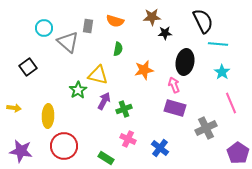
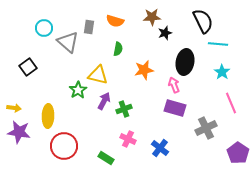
gray rectangle: moved 1 px right, 1 px down
black star: rotated 16 degrees counterclockwise
purple star: moved 2 px left, 19 px up
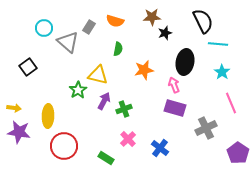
gray rectangle: rotated 24 degrees clockwise
pink cross: rotated 21 degrees clockwise
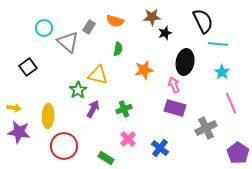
purple arrow: moved 11 px left, 8 px down
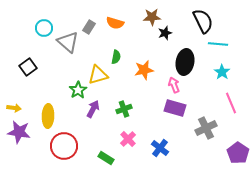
orange semicircle: moved 2 px down
green semicircle: moved 2 px left, 8 px down
yellow triangle: rotated 30 degrees counterclockwise
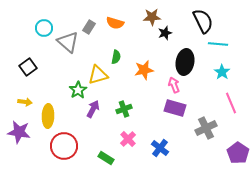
yellow arrow: moved 11 px right, 6 px up
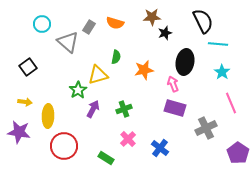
cyan circle: moved 2 px left, 4 px up
pink arrow: moved 1 px left, 1 px up
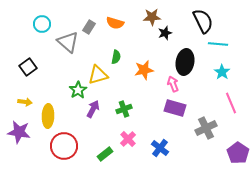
green rectangle: moved 1 px left, 4 px up; rotated 70 degrees counterclockwise
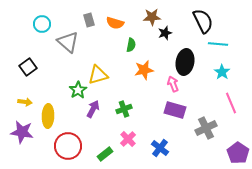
gray rectangle: moved 7 px up; rotated 48 degrees counterclockwise
green semicircle: moved 15 px right, 12 px up
purple rectangle: moved 2 px down
purple star: moved 3 px right
red circle: moved 4 px right
